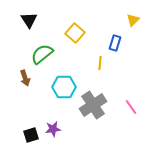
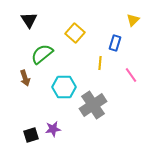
pink line: moved 32 px up
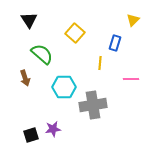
green semicircle: rotated 80 degrees clockwise
pink line: moved 4 px down; rotated 56 degrees counterclockwise
gray cross: rotated 24 degrees clockwise
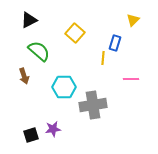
black triangle: rotated 36 degrees clockwise
green semicircle: moved 3 px left, 3 px up
yellow line: moved 3 px right, 5 px up
brown arrow: moved 1 px left, 2 px up
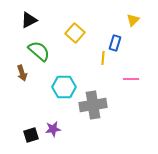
brown arrow: moved 2 px left, 3 px up
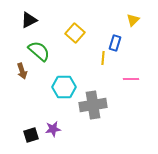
brown arrow: moved 2 px up
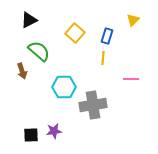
blue rectangle: moved 8 px left, 7 px up
purple star: moved 1 px right, 2 px down
black square: rotated 14 degrees clockwise
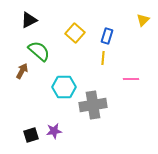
yellow triangle: moved 10 px right
brown arrow: rotated 133 degrees counterclockwise
black square: rotated 14 degrees counterclockwise
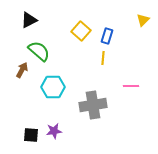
yellow square: moved 6 px right, 2 px up
brown arrow: moved 1 px up
pink line: moved 7 px down
cyan hexagon: moved 11 px left
black square: rotated 21 degrees clockwise
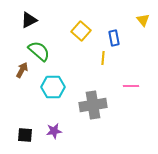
yellow triangle: rotated 24 degrees counterclockwise
blue rectangle: moved 7 px right, 2 px down; rotated 28 degrees counterclockwise
black square: moved 6 px left
